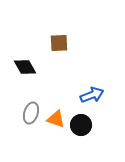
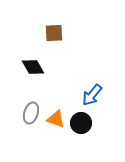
brown square: moved 5 px left, 10 px up
black diamond: moved 8 px right
blue arrow: rotated 150 degrees clockwise
black circle: moved 2 px up
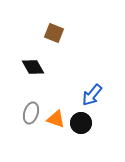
brown square: rotated 24 degrees clockwise
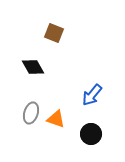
black circle: moved 10 px right, 11 px down
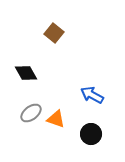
brown square: rotated 18 degrees clockwise
black diamond: moved 7 px left, 6 px down
blue arrow: rotated 80 degrees clockwise
gray ellipse: rotated 35 degrees clockwise
